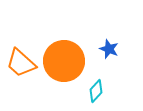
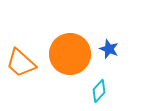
orange circle: moved 6 px right, 7 px up
cyan diamond: moved 3 px right
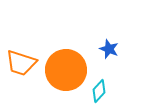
orange circle: moved 4 px left, 16 px down
orange trapezoid: rotated 24 degrees counterclockwise
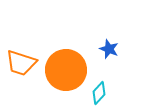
cyan diamond: moved 2 px down
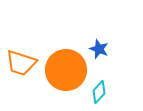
blue star: moved 10 px left
cyan diamond: moved 1 px up
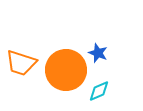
blue star: moved 1 px left, 4 px down
cyan diamond: moved 1 px up; rotated 25 degrees clockwise
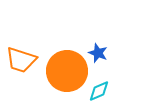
orange trapezoid: moved 3 px up
orange circle: moved 1 px right, 1 px down
